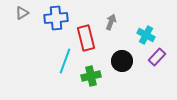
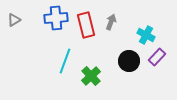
gray triangle: moved 8 px left, 7 px down
red rectangle: moved 13 px up
black circle: moved 7 px right
green cross: rotated 30 degrees counterclockwise
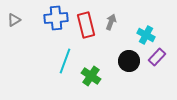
green cross: rotated 12 degrees counterclockwise
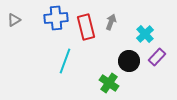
red rectangle: moved 2 px down
cyan cross: moved 1 px left, 1 px up; rotated 18 degrees clockwise
green cross: moved 18 px right, 7 px down
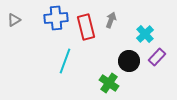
gray arrow: moved 2 px up
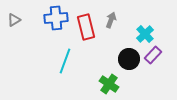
purple rectangle: moved 4 px left, 2 px up
black circle: moved 2 px up
green cross: moved 1 px down
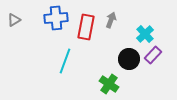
red rectangle: rotated 25 degrees clockwise
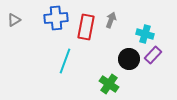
cyan cross: rotated 30 degrees counterclockwise
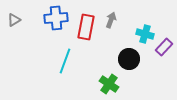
purple rectangle: moved 11 px right, 8 px up
